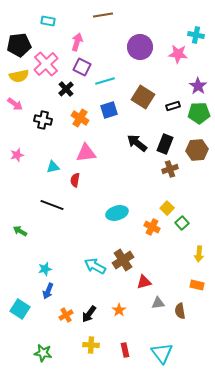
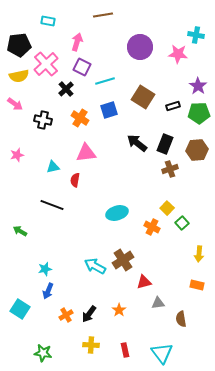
brown semicircle at (180, 311): moved 1 px right, 8 px down
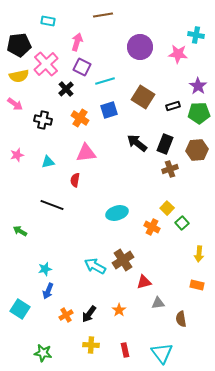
cyan triangle at (53, 167): moved 5 px left, 5 px up
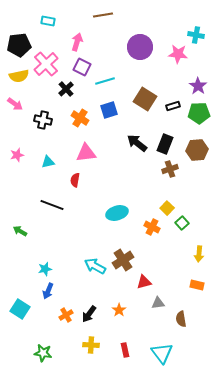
brown square at (143, 97): moved 2 px right, 2 px down
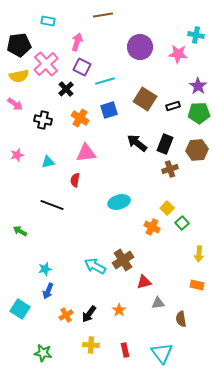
cyan ellipse at (117, 213): moved 2 px right, 11 px up
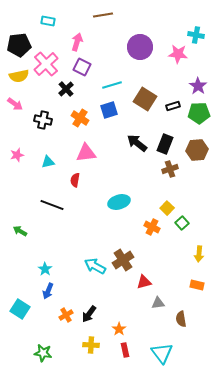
cyan line at (105, 81): moved 7 px right, 4 px down
cyan star at (45, 269): rotated 24 degrees counterclockwise
orange star at (119, 310): moved 19 px down
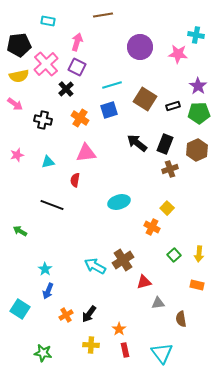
purple square at (82, 67): moved 5 px left
brown hexagon at (197, 150): rotated 20 degrees counterclockwise
green square at (182, 223): moved 8 px left, 32 px down
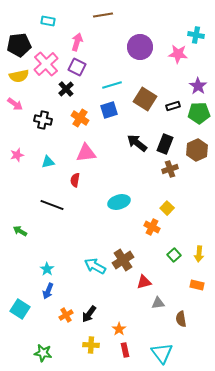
cyan star at (45, 269): moved 2 px right
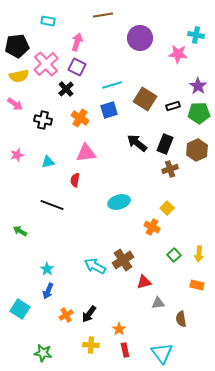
black pentagon at (19, 45): moved 2 px left, 1 px down
purple circle at (140, 47): moved 9 px up
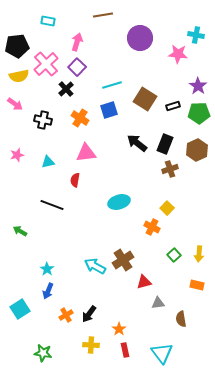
purple square at (77, 67): rotated 18 degrees clockwise
cyan square at (20, 309): rotated 24 degrees clockwise
